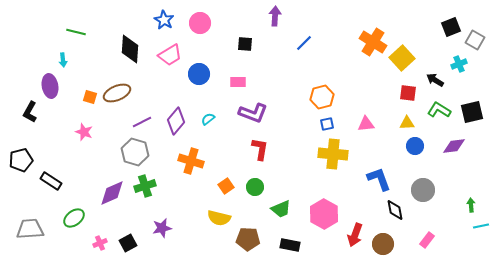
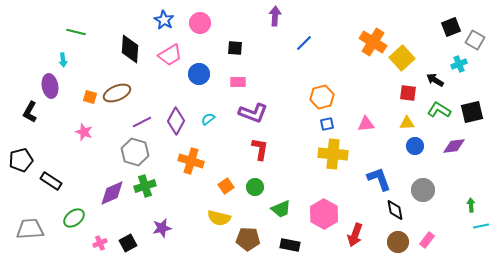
black square at (245, 44): moved 10 px left, 4 px down
purple diamond at (176, 121): rotated 12 degrees counterclockwise
brown circle at (383, 244): moved 15 px right, 2 px up
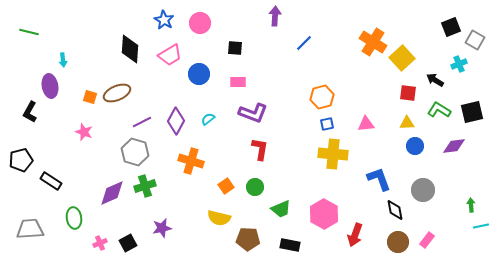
green line at (76, 32): moved 47 px left
green ellipse at (74, 218): rotated 60 degrees counterclockwise
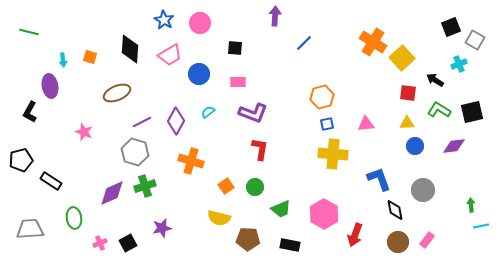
orange square at (90, 97): moved 40 px up
cyan semicircle at (208, 119): moved 7 px up
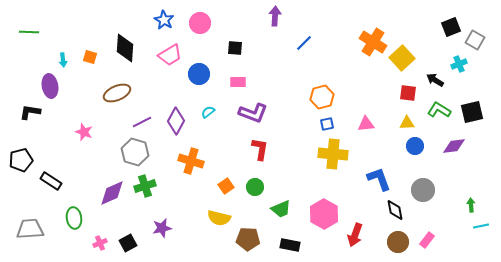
green line at (29, 32): rotated 12 degrees counterclockwise
black diamond at (130, 49): moved 5 px left, 1 px up
black L-shape at (30, 112): rotated 70 degrees clockwise
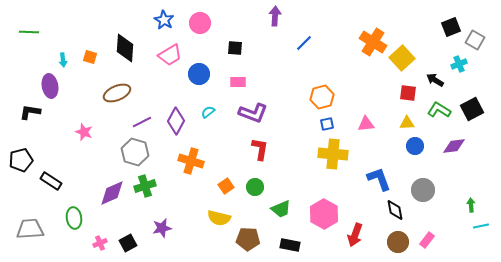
black square at (472, 112): moved 3 px up; rotated 15 degrees counterclockwise
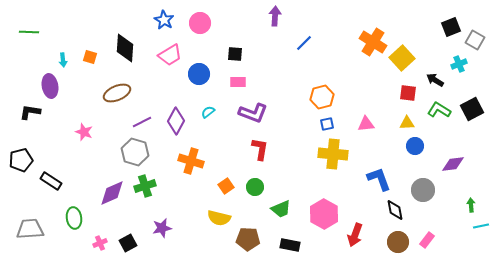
black square at (235, 48): moved 6 px down
purple diamond at (454, 146): moved 1 px left, 18 px down
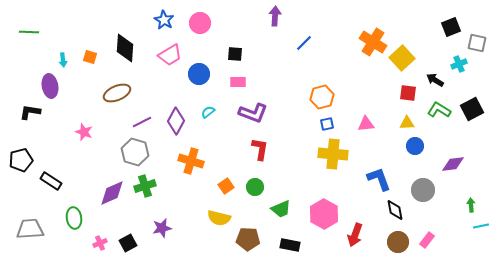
gray square at (475, 40): moved 2 px right, 3 px down; rotated 18 degrees counterclockwise
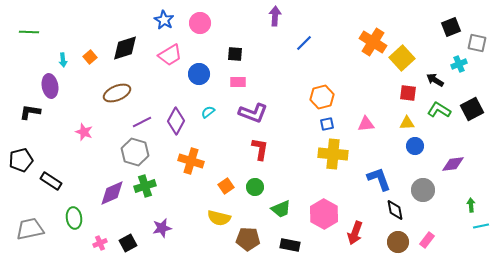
black diamond at (125, 48): rotated 68 degrees clockwise
orange square at (90, 57): rotated 32 degrees clockwise
gray trapezoid at (30, 229): rotated 8 degrees counterclockwise
red arrow at (355, 235): moved 2 px up
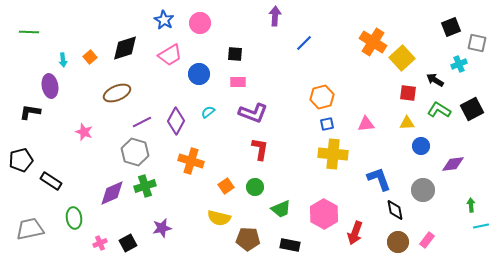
blue circle at (415, 146): moved 6 px right
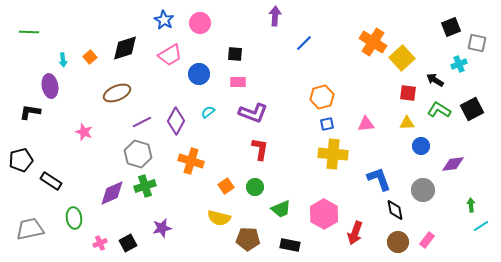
gray hexagon at (135, 152): moved 3 px right, 2 px down
cyan line at (481, 226): rotated 21 degrees counterclockwise
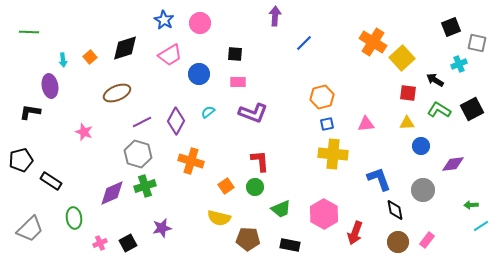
red L-shape at (260, 149): moved 12 px down; rotated 15 degrees counterclockwise
green arrow at (471, 205): rotated 88 degrees counterclockwise
gray trapezoid at (30, 229): rotated 148 degrees clockwise
